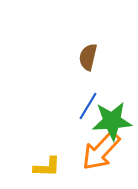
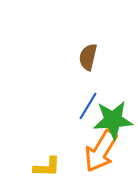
green star: moved 1 px right, 1 px up
orange arrow: rotated 12 degrees counterclockwise
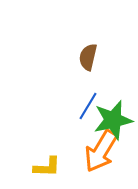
green star: rotated 9 degrees counterclockwise
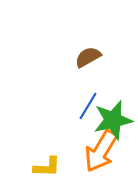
brown semicircle: rotated 48 degrees clockwise
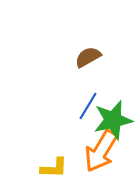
yellow L-shape: moved 7 px right, 1 px down
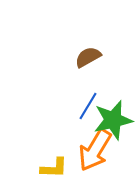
orange arrow: moved 6 px left, 1 px up
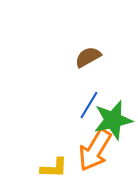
blue line: moved 1 px right, 1 px up
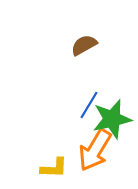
brown semicircle: moved 4 px left, 12 px up
green star: moved 1 px left, 1 px up
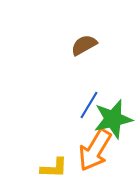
green star: moved 1 px right
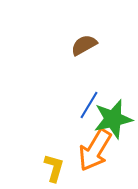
yellow L-shape: rotated 76 degrees counterclockwise
